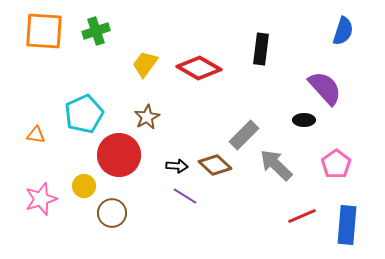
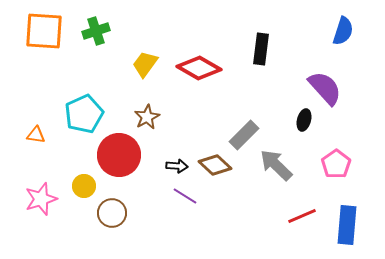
black ellipse: rotated 75 degrees counterclockwise
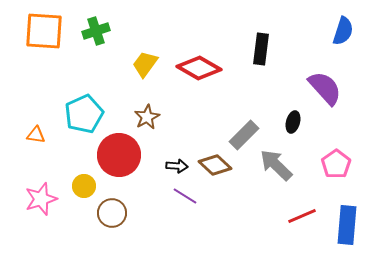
black ellipse: moved 11 px left, 2 px down
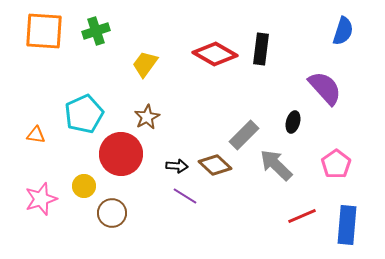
red diamond: moved 16 px right, 14 px up
red circle: moved 2 px right, 1 px up
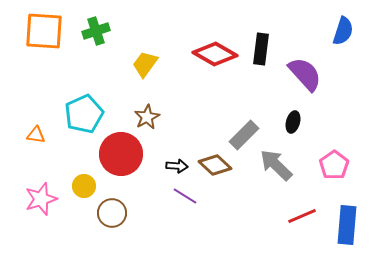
purple semicircle: moved 20 px left, 14 px up
pink pentagon: moved 2 px left, 1 px down
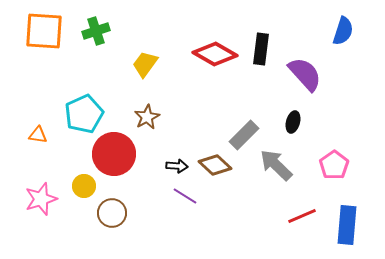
orange triangle: moved 2 px right
red circle: moved 7 px left
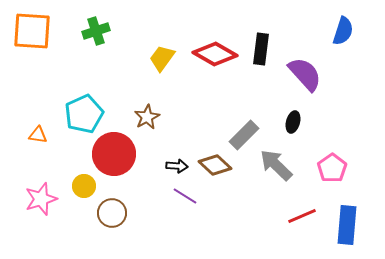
orange square: moved 12 px left
yellow trapezoid: moved 17 px right, 6 px up
pink pentagon: moved 2 px left, 3 px down
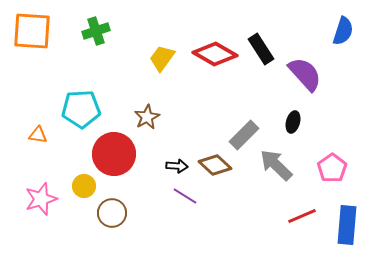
black rectangle: rotated 40 degrees counterclockwise
cyan pentagon: moved 3 px left, 5 px up; rotated 21 degrees clockwise
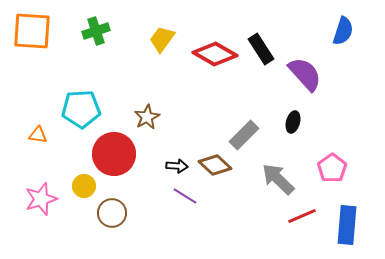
yellow trapezoid: moved 19 px up
gray arrow: moved 2 px right, 14 px down
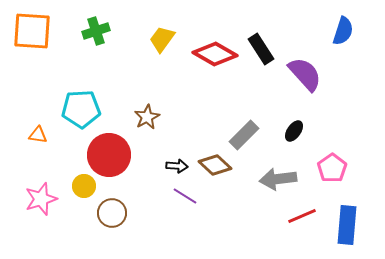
black ellipse: moved 1 px right, 9 px down; rotated 20 degrees clockwise
red circle: moved 5 px left, 1 px down
gray arrow: rotated 51 degrees counterclockwise
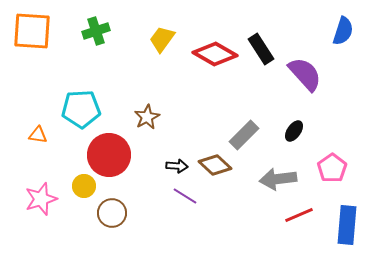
red line: moved 3 px left, 1 px up
